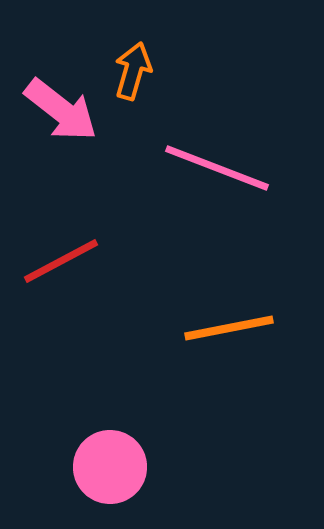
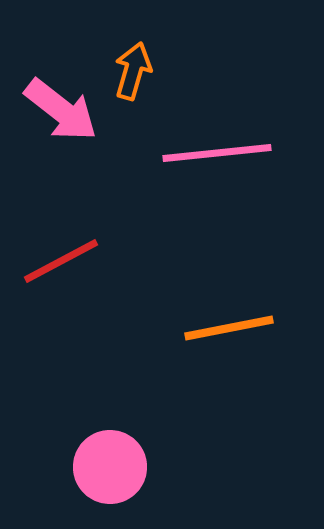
pink line: moved 15 px up; rotated 27 degrees counterclockwise
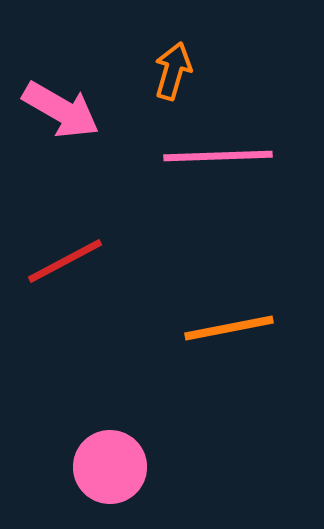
orange arrow: moved 40 px right
pink arrow: rotated 8 degrees counterclockwise
pink line: moved 1 px right, 3 px down; rotated 4 degrees clockwise
red line: moved 4 px right
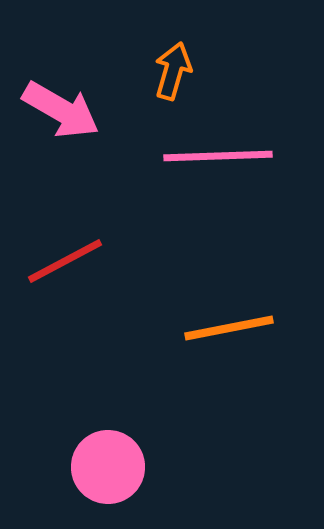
pink circle: moved 2 px left
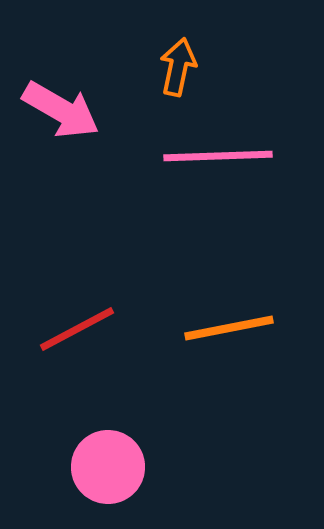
orange arrow: moved 5 px right, 4 px up; rotated 4 degrees counterclockwise
red line: moved 12 px right, 68 px down
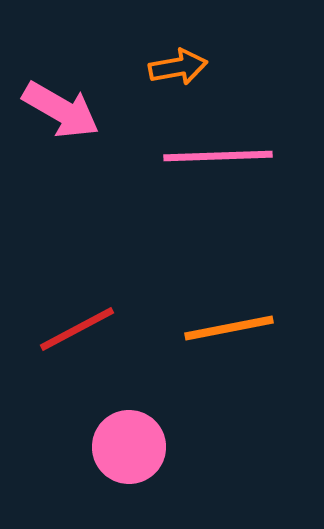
orange arrow: rotated 68 degrees clockwise
pink circle: moved 21 px right, 20 px up
